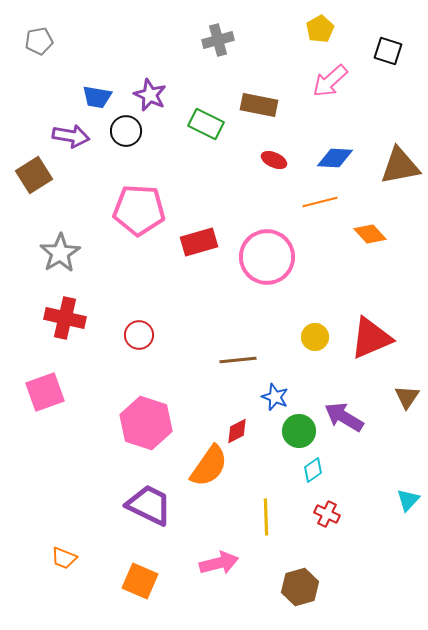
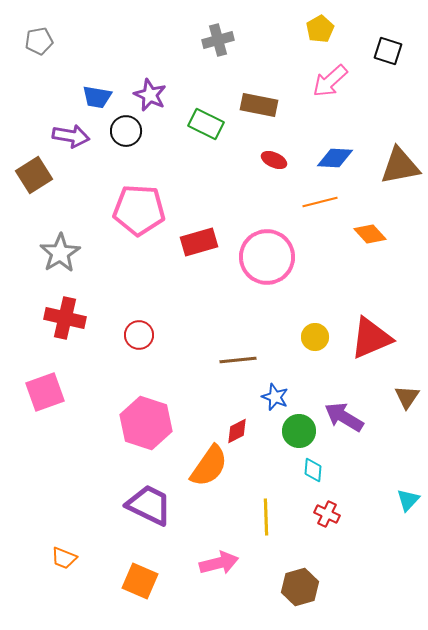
cyan diamond at (313, 470): rotated 50 degrees counterclockwise
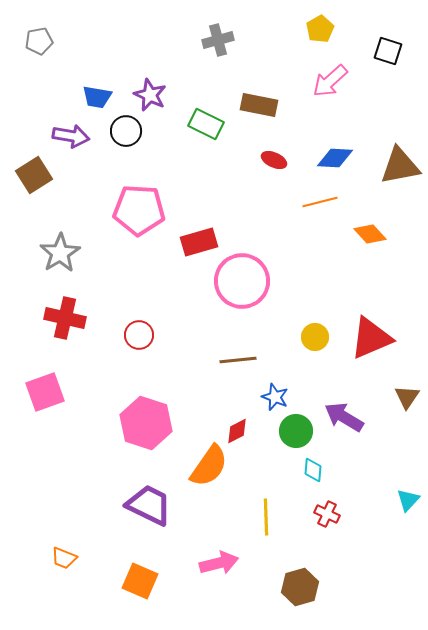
pink circle at (267, 257): moved 25 px left, 24 px down
green circle at (299, 431): moved 3 px left
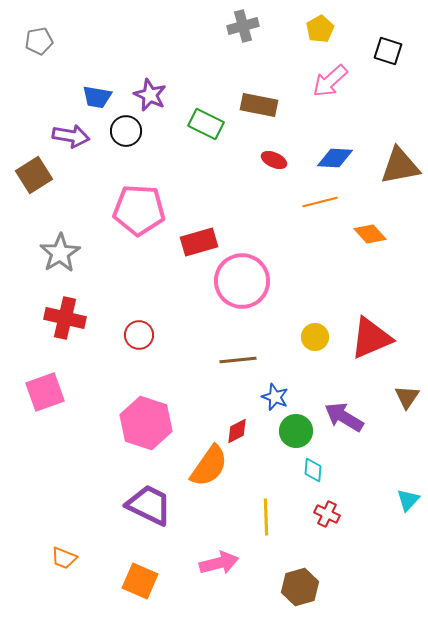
gray cross at (218, 40): moved 25 px right, 14 px up
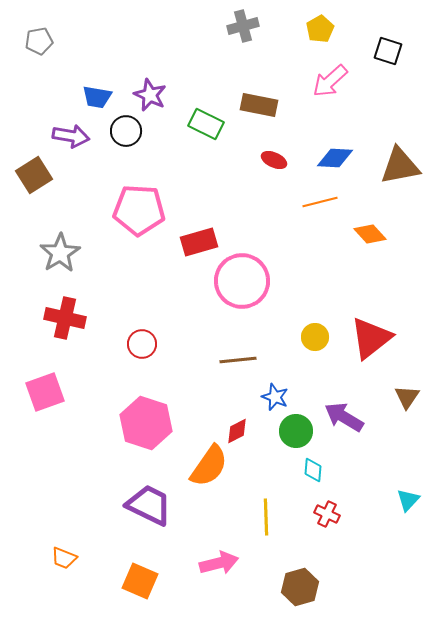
red circle at (139, 335): moved 3 px right, 9 px down
red triangle at (371, 338): rotated 15 degrees counterclockwise
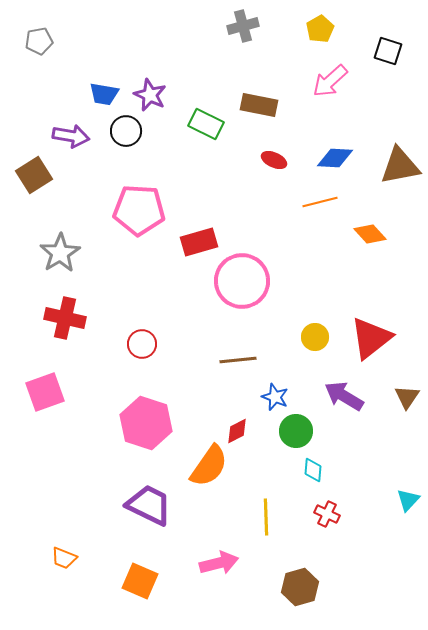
blue trapezoid at (97, 97): moved 7 px right, 3 px up
purple arrow at (344, 417): moved 21 px up
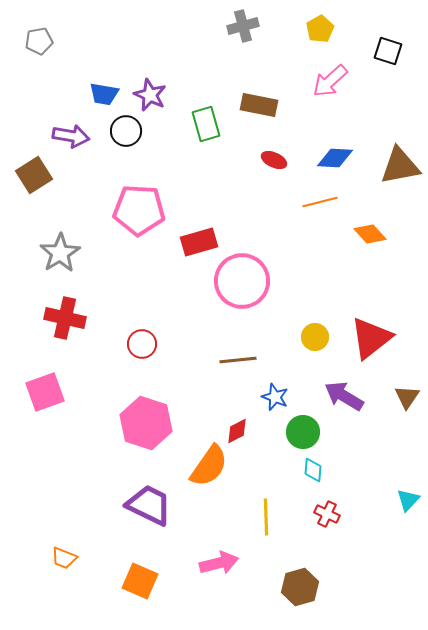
green rectangle at (206, 124): rotated 48 degrees clockwise
green circle at (296, 431): moved 7 px right, 1 px down
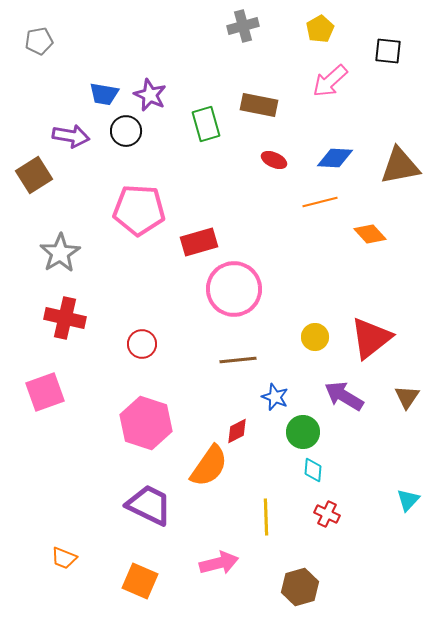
black square at (388, 51): rotated 12 degrees counterclockwise
pink circle at (242, 281): moved 8 px left, 8 px down
